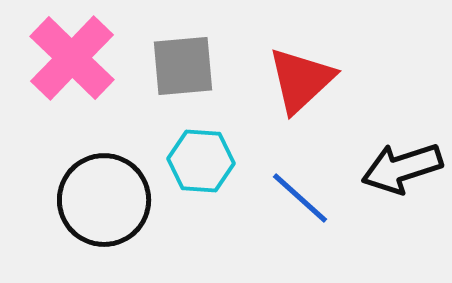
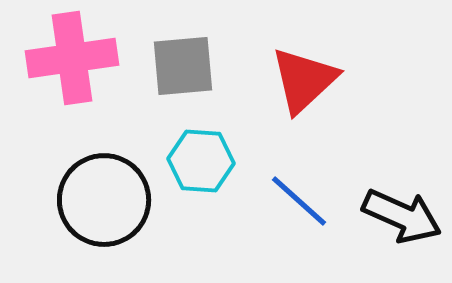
pink cross: rotated 38 degrees clockwise
red triangle: moved 3 px right
black arrow: moved 48 px down; rotated 138 degrees counterclockwise
blue line: moved 1 px left, 3 px down
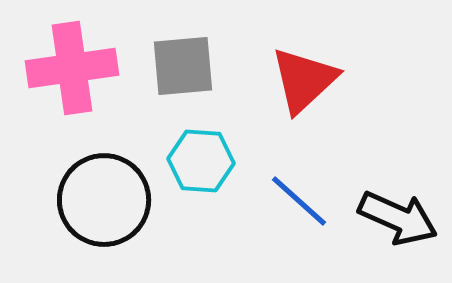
pink cross: moved 10 px down
black arrow: moved 4 px left, 2 px down
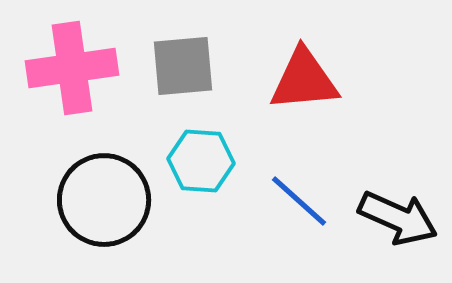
red triangle: rotated 38 degrees clockwise
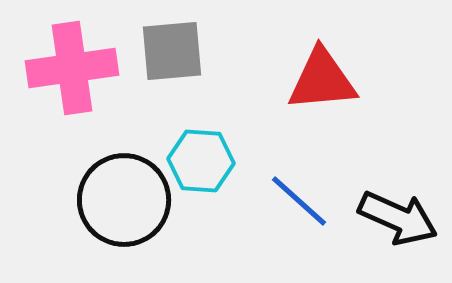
gray square: moved 11 px left, 15 px up
red triangle: moved 18 px right
black circle: moved 20 px right
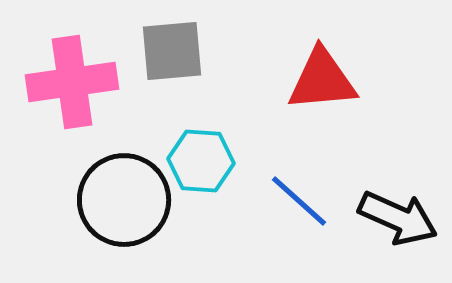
pink cross: moved 14 px down
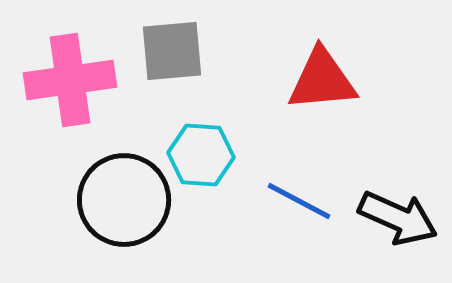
pink cross: moved 2 px left, 2 px up
cyan hexagon: moved 6 px up
blue line: rotated 14 degrees counterclockwise
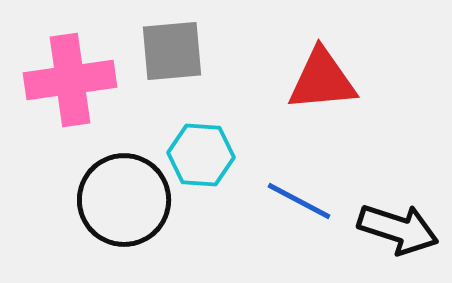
black arrow: moved 11 px down; rotated 6 degrees counterclockwise
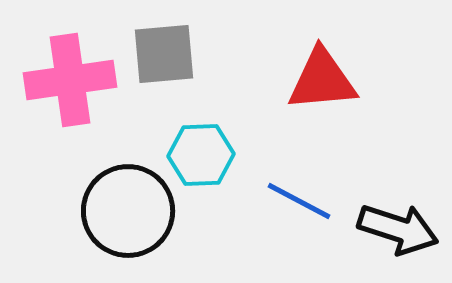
gray square: moved 8 px left, 3 px down
cyan hexagon: rotated 6 degrees counterclockwise
black circle: moved 4 px right, 11 px down
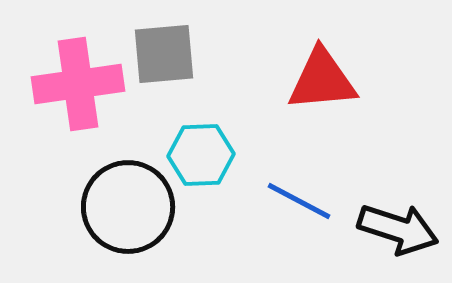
pink cross: moved 8 px right, 4 px down
black circle: moved 4 px up
